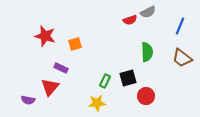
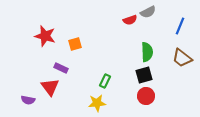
black square: moved 16 px right, 3 px up
red triangle: rotated 18 degrees counterclockwise
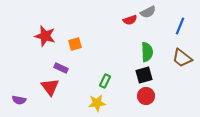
purple semicircle: moved 9 px left
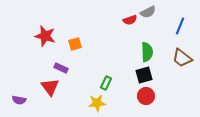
green rectangle: moved 1 px right, 2 px down
